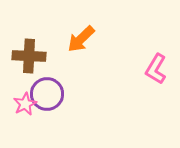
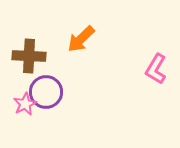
purple circle: moved 1 px left, 2 px up
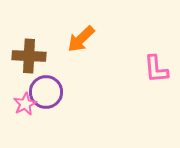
pink L-shape: rotated 36 degrees counterclockwise
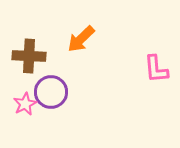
purple circle: moved 5 px right
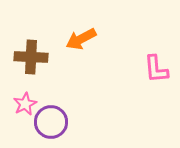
orange arrow: rotated 16 degrees clockwise
brown cross: moved 2 px right, 1 px down
purple circle: moved 30 px down
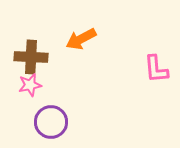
pink star: moved 5 px right, 19 px up; rotated 15 degrees clockwise
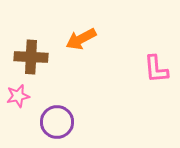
pink star: moved 12 px left, 11 px down
purple circle: moved 6 px right
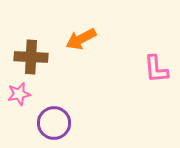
pink star: moved 1 px right, 2 px up
purple circle: moved 3 px left, 1 px down
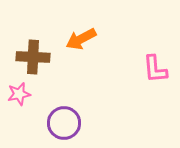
brown cross: moved 2 px right
pink L-shape: moved 1 px left
purple circle: moved 10 px right
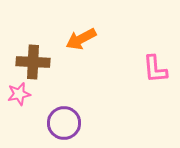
brown cross: moved 5 px down
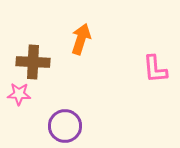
orange arrow: rotated 136 degrees clockwise
pink star: rotated 15 degrees clockwise
purple circle: moved 1 px right, 3 px down
